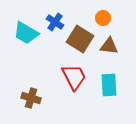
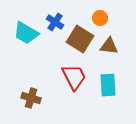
orange circle: moved 3 px left
cyan rectangle: moved 1 px left
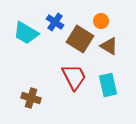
orange circle: moved 1 px right, 3 px down
brown triangle: rotated 24 degrees clockwise
cyan rectangle: rotated 10 degrees counterclockwise
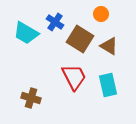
orange circle: moved 7 px up
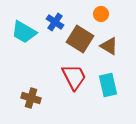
cyan trapezoid: moved 2 px left, 1 px up
